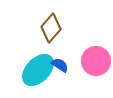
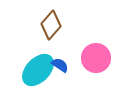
brown diamond: moved 3 px up
pink circle: moved 3 px up
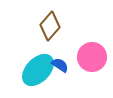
brown diamond: moved 1 px left, 1 px down
pink circle: moved 4 px left, 1 px up
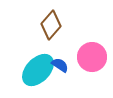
brown diamond: moved 1 px right, 1 px up
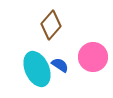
pink circle: moved 1 px right
cyan ellipse: moved 1 px left, 1 px up; rotated 68 degrees counterclockwise
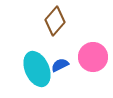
brown diamond: moved 4 px right, 4 px up
blue semicircle: rotated 60 degrees counterclockwise
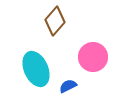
blue semicircle: moved 8 px right, 21 px down
cyan ellipse: moved 1 px left
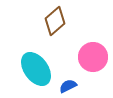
brown diamond: rotated 8 degrees clockwise
cyan ellipse: rotated 12 degrees counterclockwise
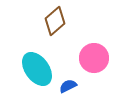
pink circle: moved 1 px right, 1 px down
cyan ellipse: moved 1 px right
